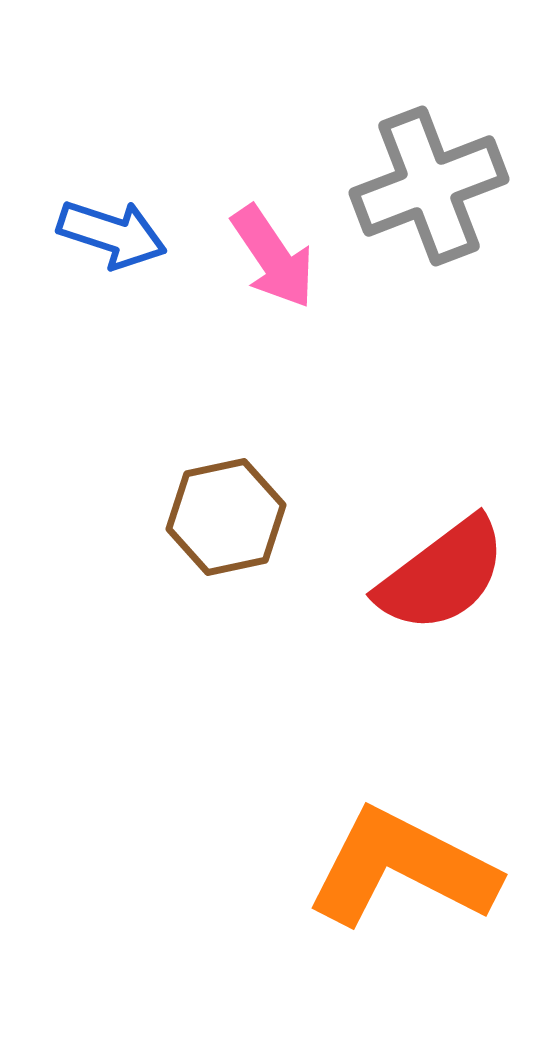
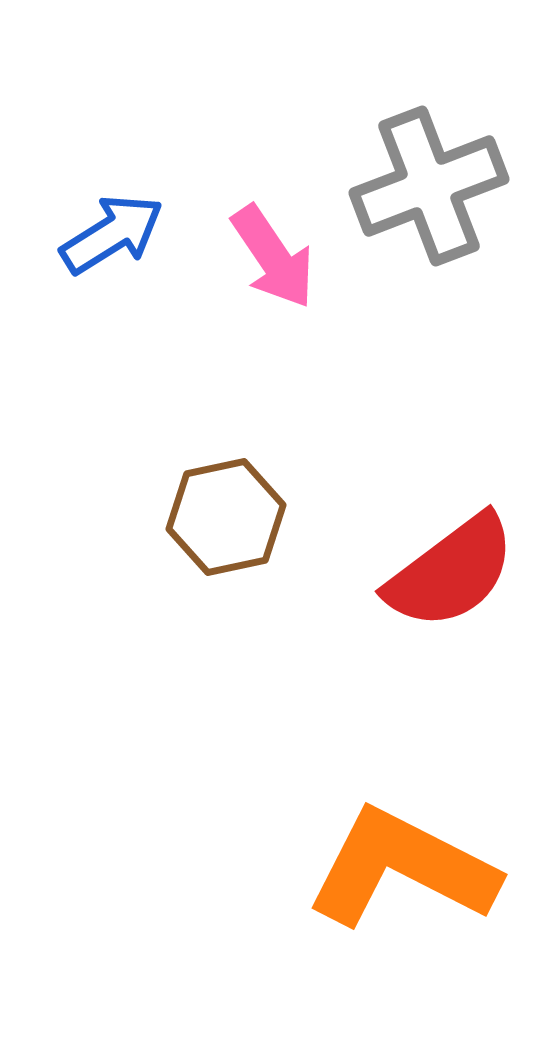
blue arrow: rotated 50 degrees counterclockwise
red semicircle: moved 9 px right, 3 px up
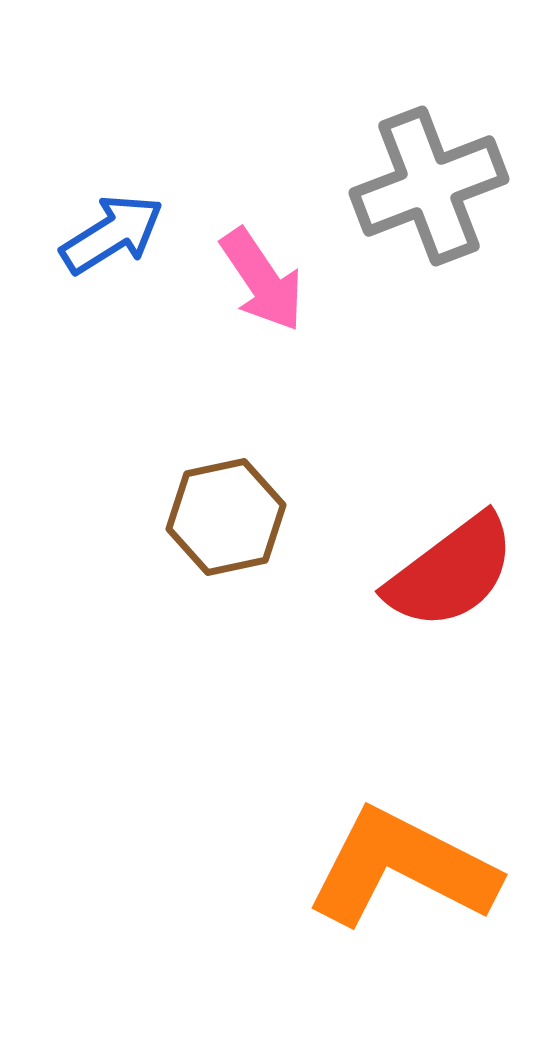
pink arrow: moved 11 px left, 23 px down
